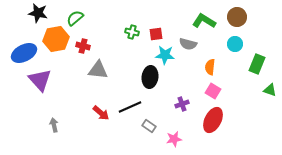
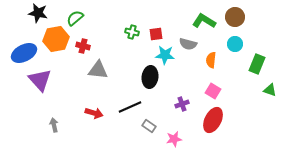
brown circle: moved 2 px left
orange semicircle: moved 1 px right, 7 px up
red arrow: moved 7 px left; rotated 24 degrees counterclockwise
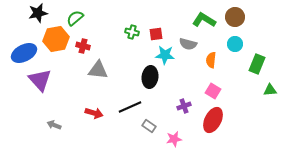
black star: rotated 24 degrees counterclockwise
green L-shape: moved 1 px up
green triangle: rotated 24 degrees counterclockwise
purple cross: moved 2 px right, 2 px down
gray arrow: rotated 56 degrees counterclockwise
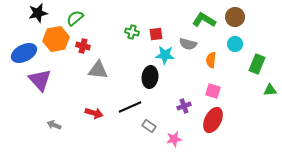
pink square: rotated 14 degrees counterclockwise
